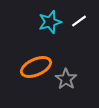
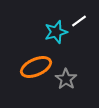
cyan star: moved 6 px right, 10 px down
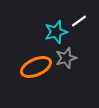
gray star: moved 21 px up; rotated 20 degrees clockwise
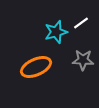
white line: moved 2 px right, 2 px down
gray star: moved 17 px right, 2 px down; rotated 20 degrees clockwise
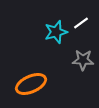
orange ellipse: moved 5 px left, 17 px down
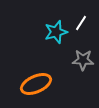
white line: rotated 21 degrees counterclockwise
orange ellipse: moved 5 px right
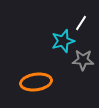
cyan star: moved 7 px right, 9 px down
orange ellipse: moved 2 px up; rotated 16 degrees clockwise
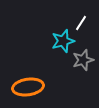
gray star: rotated 20 degrees counterclockwise
orange ellipse: moved 8 px left, 5 px down
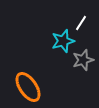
orange ellipse: rotated 64 degrees clockwise
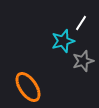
gray star: moved 1 px down
